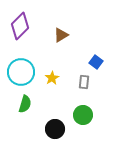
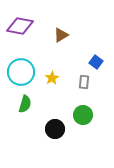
purple diamond: rotated 56 degrees clockwise
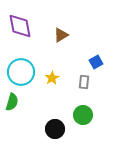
purple diamond: rotated 68 degrees clockwise
blue square: rotated 24 degrees clockwise
green semicircle: moved 13 px left, 2 px up
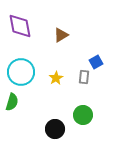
yellow star: moved 4 px right
gray rectangle: moved 5 px up
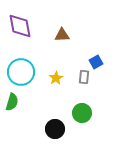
brown triangle: moved 1 px right; rotated 28 degrees clockwise
green circle: moved 1 px left, 2 px up
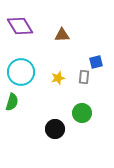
purple diamond: rotated 20 degrees counterclockwise
blue square: rotated 16 degrees clockwise
yellow star: moved 2 px right; rotated 16 degrees clockwise
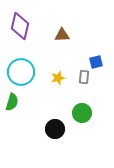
purple diamond: rotated 44 degrees clockwise
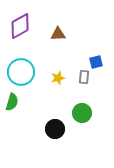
purple diamond: rotated 48 degrees clockwise
brown triangle: moved 4 px left, 1 px up
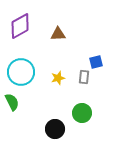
green semicircle: rotated 42 degrees counterclockwise
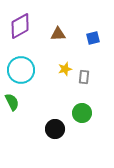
blue square: moved 3 px left, 24 px up
cyan circle: moved 2 px up
yellow star: moved 7 px right, 9 px up
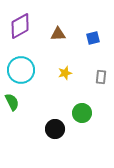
yellow star: moved 4 px down
gray rectangle: moved 17 px right
